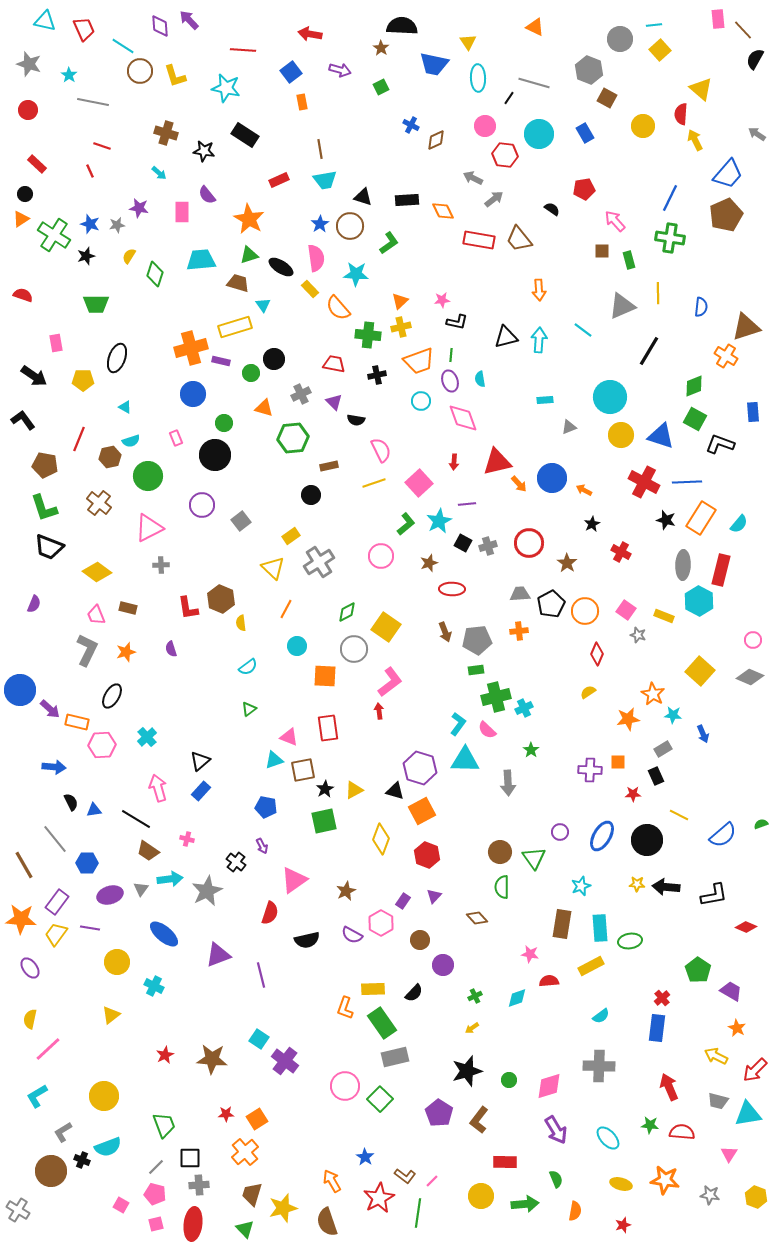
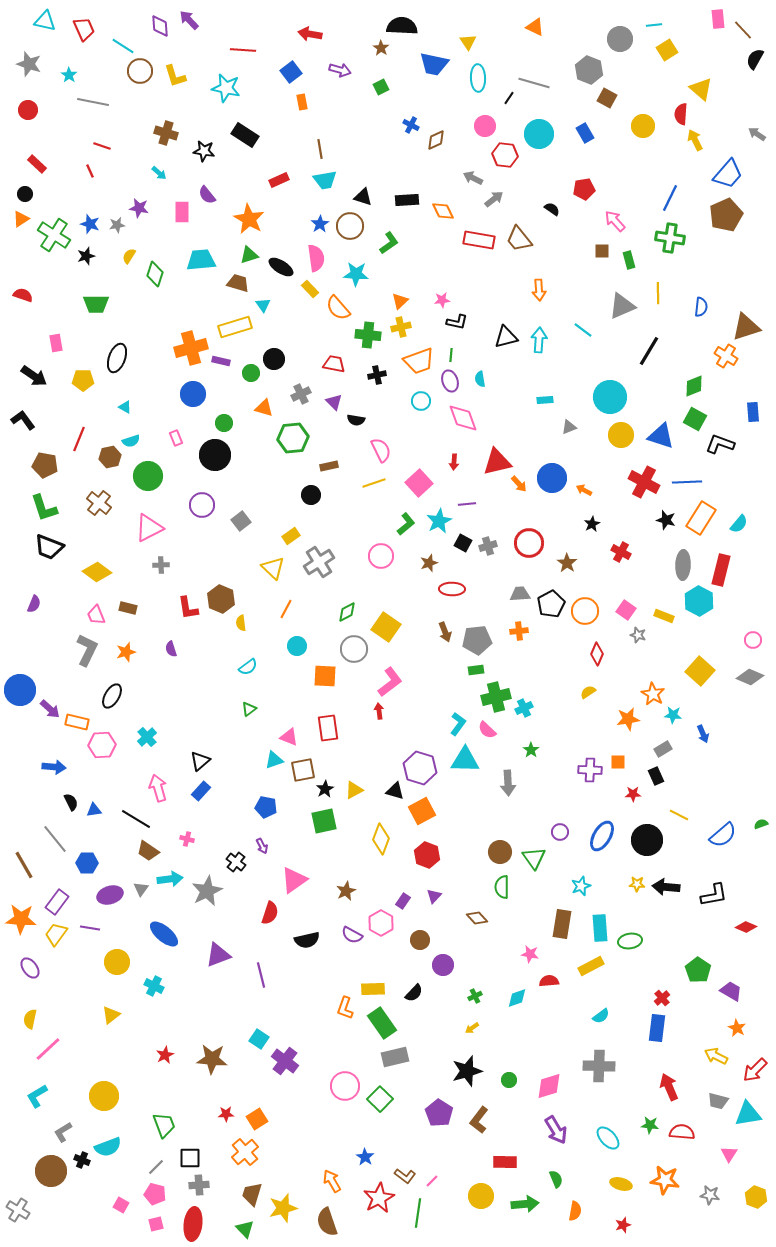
yellow square at (660, 50): moved 7 px right; rotated 10 degrees clockwise
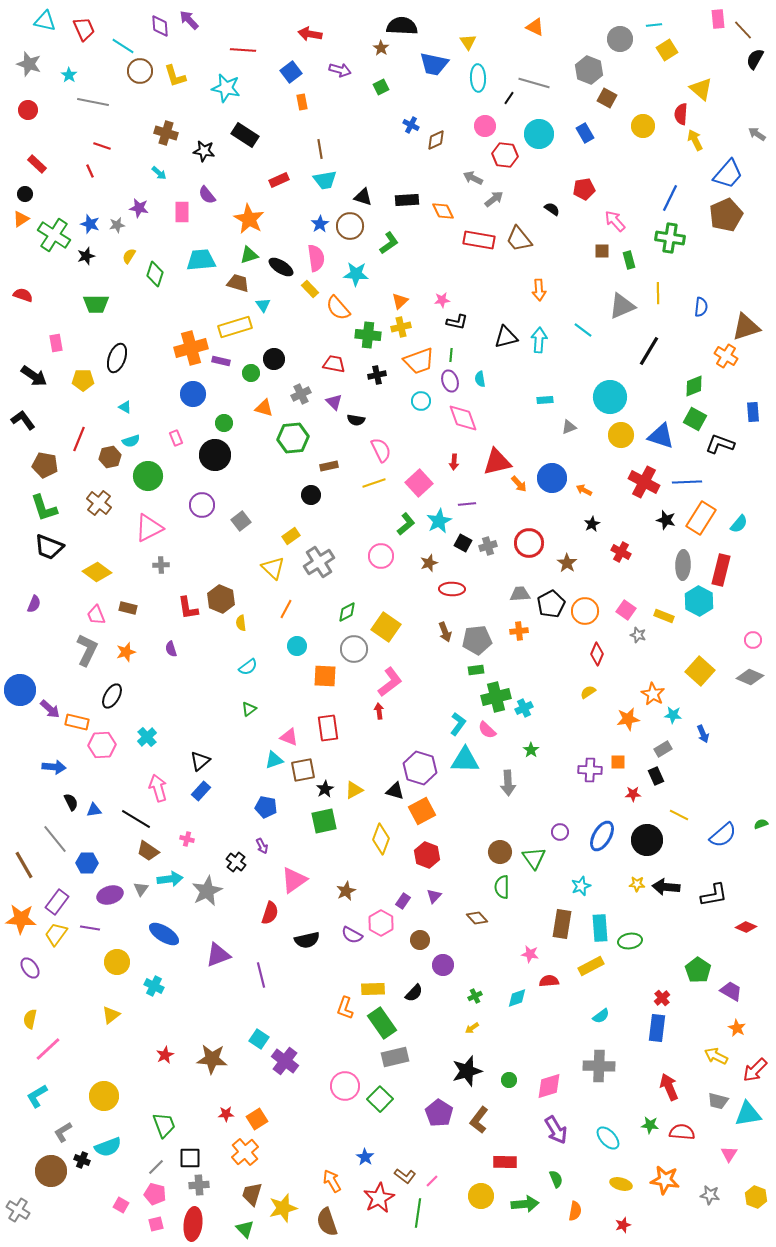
blue ellipse at (164, 934): rotated 8 degrees counterclockwise
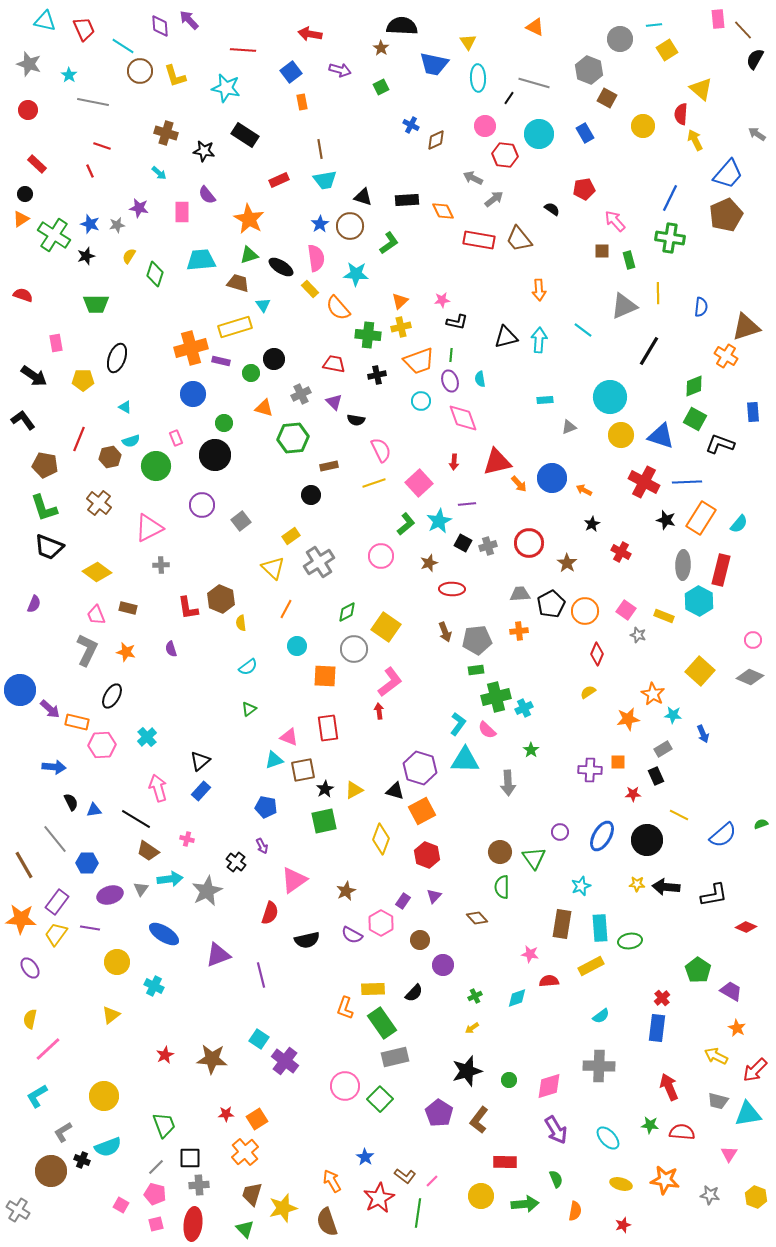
gray triangle at (622, 306): moved 2 px right
green circle at (148, 476): moved 8 px right, 10 px up
orange star at (126, 652): rotated 30 degrees clockwise
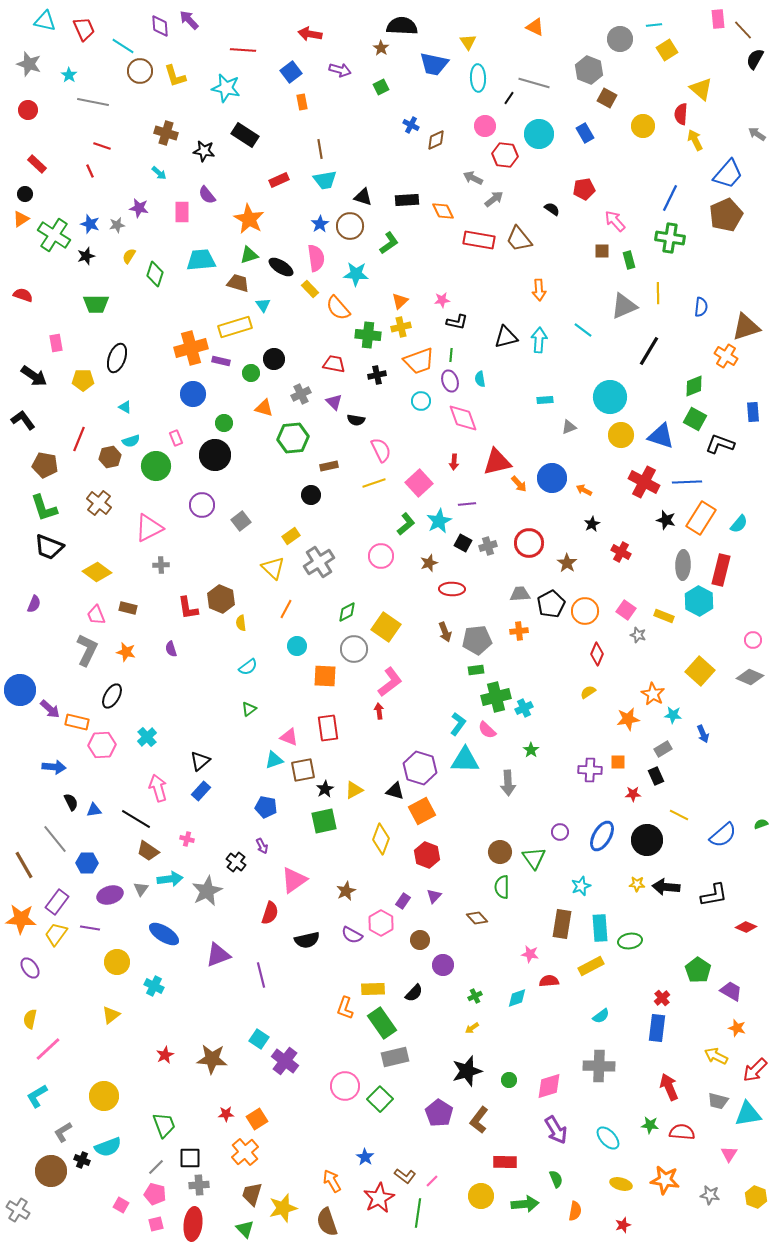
orange star at (737, 1028): rotated 12 degrees counterclockwise
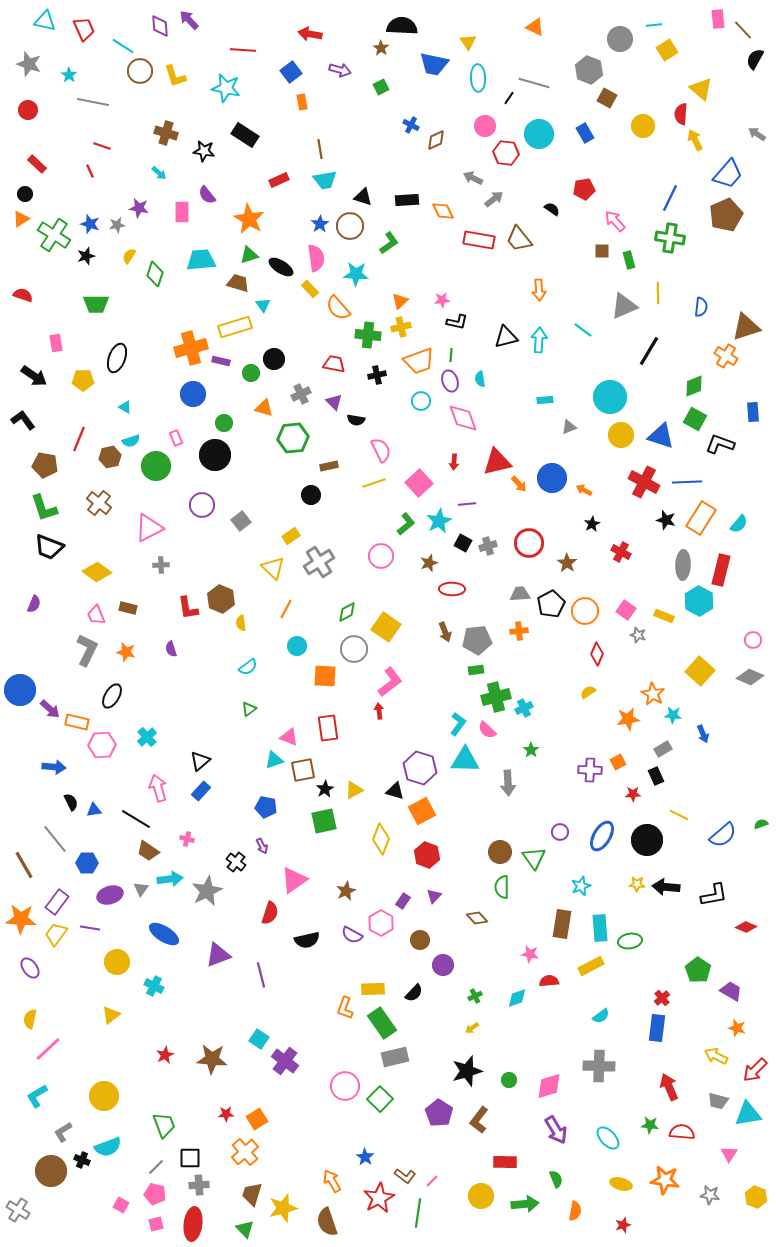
red hexagon at (505, 155): moved 1 px right, 2 px up
orange square at (618, 762): rotated 28 degrees counterclockwise
